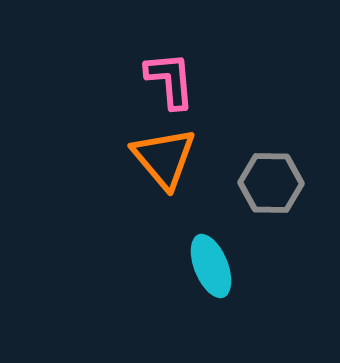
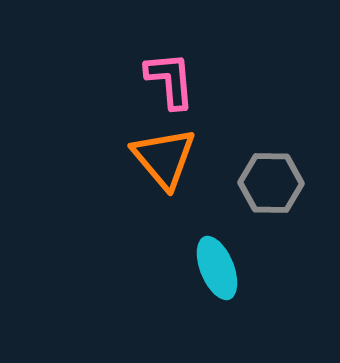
cyan ellipse: moved 6 px right, 2 px down
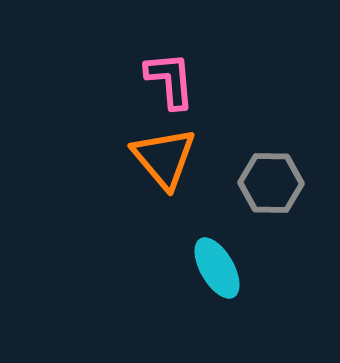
cyan ellipse: rotated 8 degrees counterclockwise
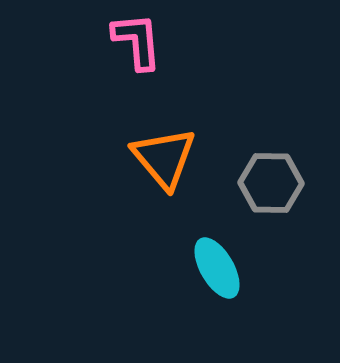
pink L-shape: moved 33 px left, 39 px up
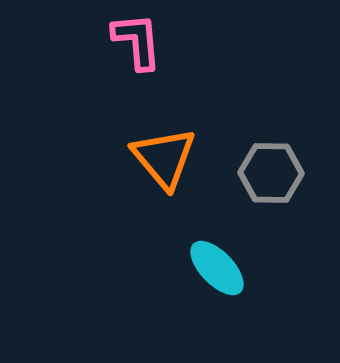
gray hexagon: moved 10 px up
cyan ellipse: rotated 14 degrees counterclockwise
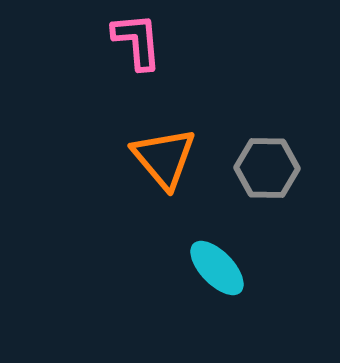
gray hexagon: moved 4 px left, 5 px up
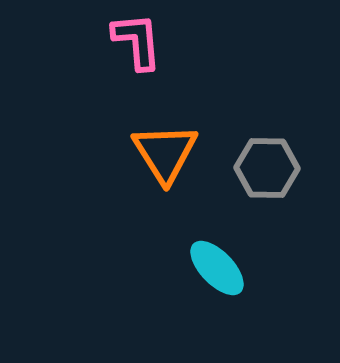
orange triangle: moved 1 px right, 5 px up; rotated 8 degrees clockwise
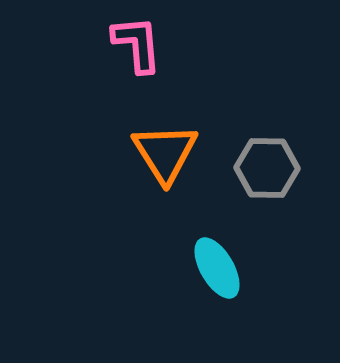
pink L-shape: moved 3 px down
cyan ellipse: rotated 14 degrees clockwise
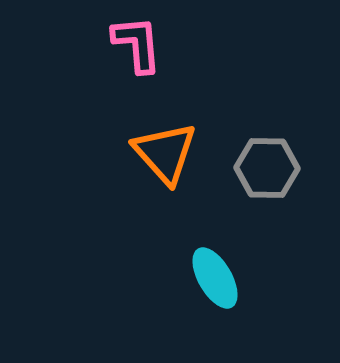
orange triangle: rotated 10 degrees counterclockwise
cyan ellipse: moved 2 px left, 10 px down
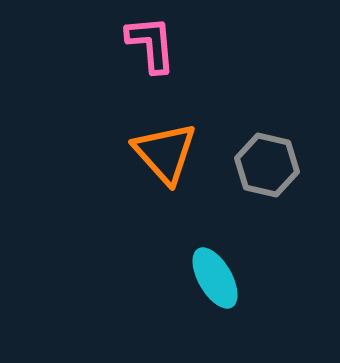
pink L-shape: moved 14 px right
gray hexagon: moved 3 px up; rotated 12 degrees clockwise
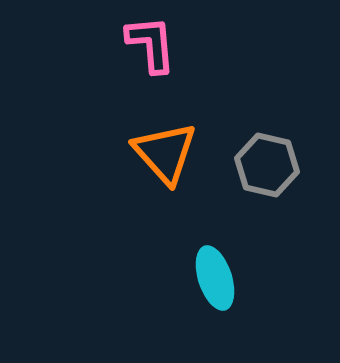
cyan ellipse: rotated 12 degrees clockwise
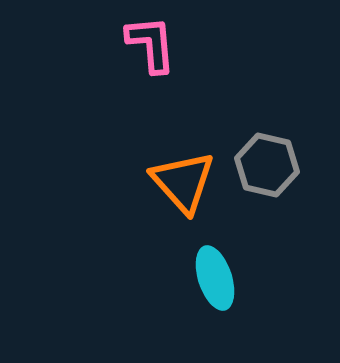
orange triangle: moved 18 px right, 29 px down
